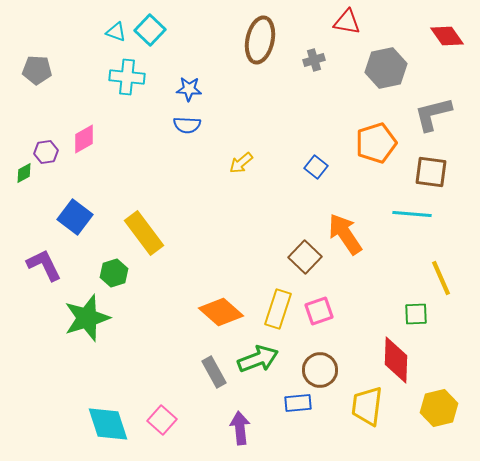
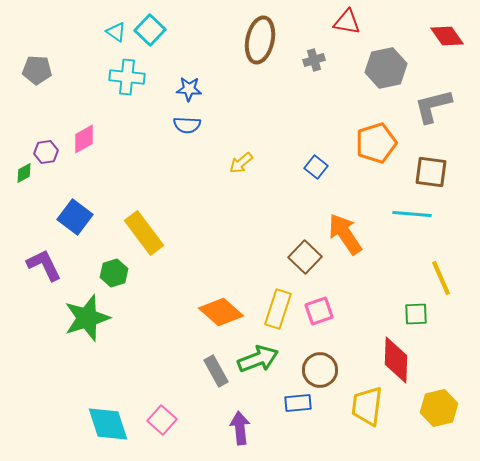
cyan triangle at (116, 32): rotated 15 degrees clockwise
gray L-shape at (433, 114): moved 8 px up
gray rectangle at (214, 372): moved 2 px right, 1 px up
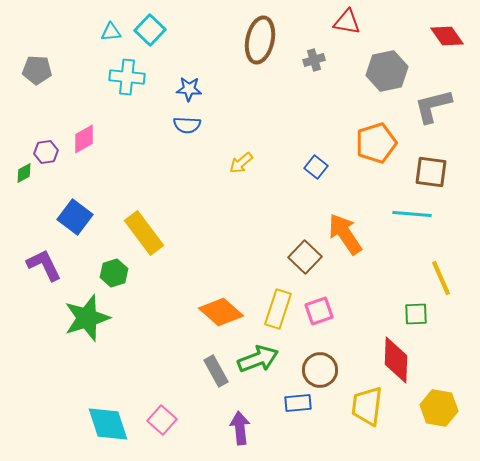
cyan triangle at (116, 32): moved 5 px left; rotated 40 degrees counterclockwise
gray hexagon at (386, 68): moved 1 px right, 3 px down
yellow hexagon at (439, 408): rotated 24 degrees clockwise
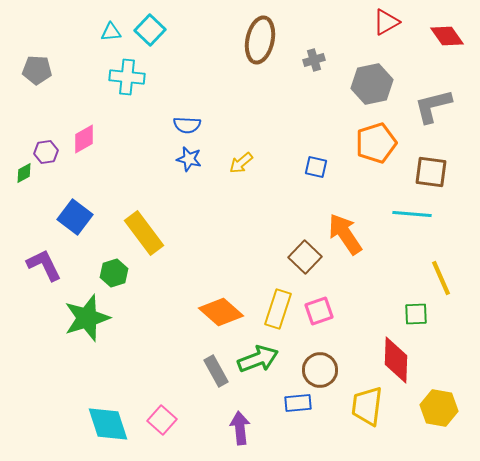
red triangle at (347, 22): moved 39 px right; rotated 40 degrees counterclockwise
gray hexagon at (387, 71): moved 15 px left, 13 px down
blue star at (189, 89): moved 70 px down; rotated 10 degrees clockwise
blue square at (316, 167): rotated 25 degrees counterclockwise
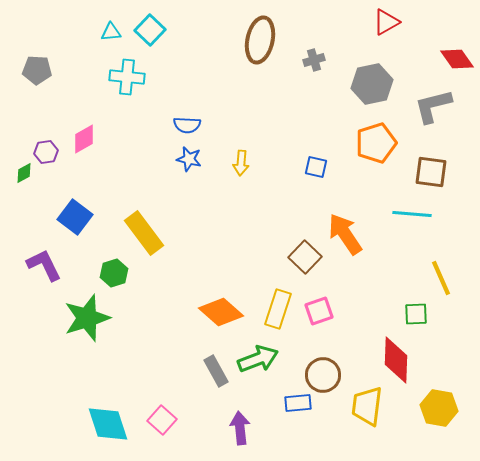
red diamond at (447, 36): moved 10 px right, 23 px down
yellow arrow at (241, 163): rotated 45 degrees counterclockwise
brown circle at (320, 370): moved 3 px right, 5 px down
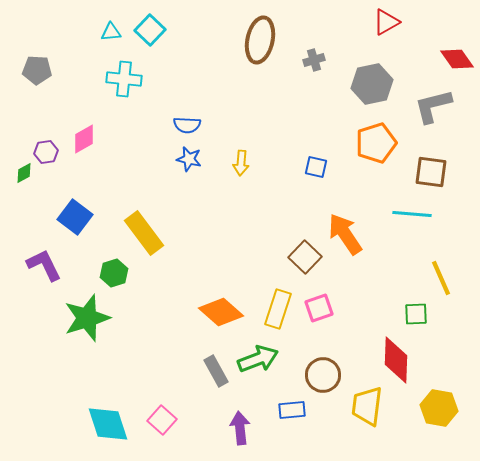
cyan cross at (127, 77): moved 3 px left, 2 px down
pink square at (319, 311): moved 3 px up
blue rectangle at (298, 403): moved 6 px left, 7 px down
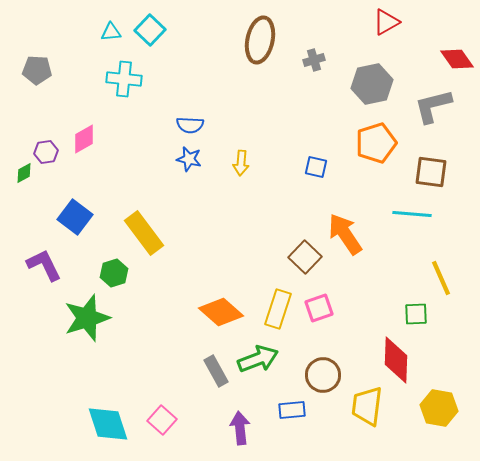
blue semicircle at (187, 125): moved 3 px right
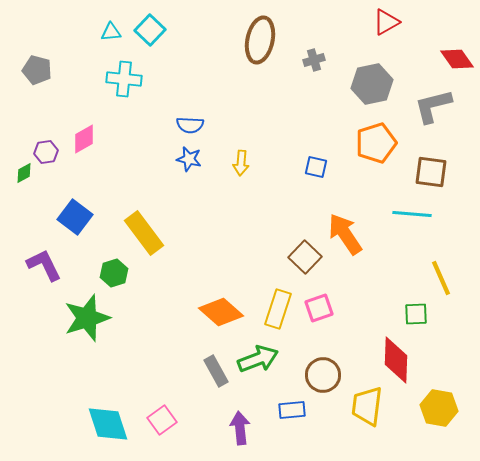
gray pentagon at (37, 70): rotated 12 degrees clockwise
pink square at (162, 420): rotated 12 degrees clockwise
